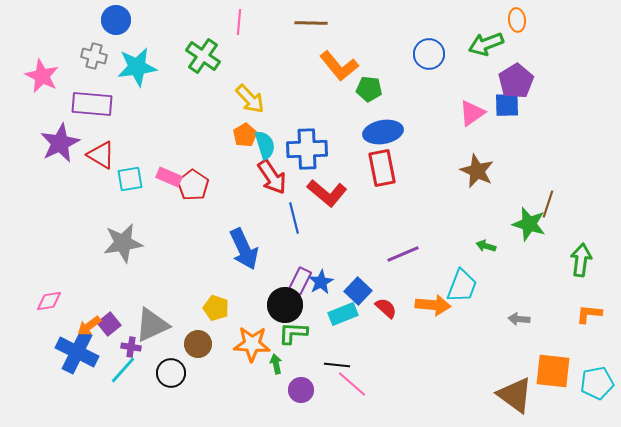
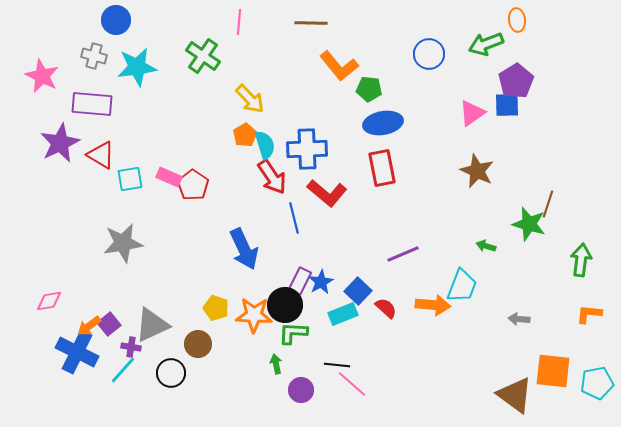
blue ellipse at (383, 132): moved 9 px up
orange star at (252, 344): moved 2 px right, 29 px up
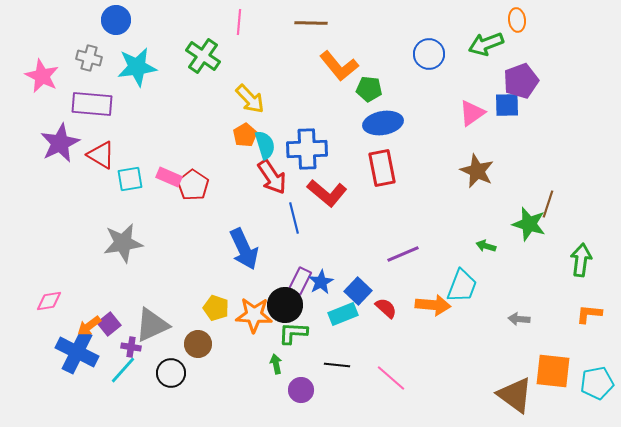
gray cross at (94, 56): moved 5 px left, 2 px down
purple pentagon at (516, 81): moved 5 px right; rotated 12 degrees clockwise
pink line at (352, 384): moved 39 px right, 6 px up
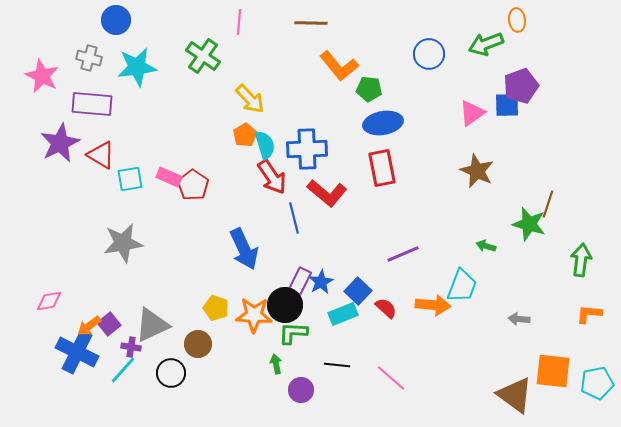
purple pentagon at (521, 81): moved 5 px down
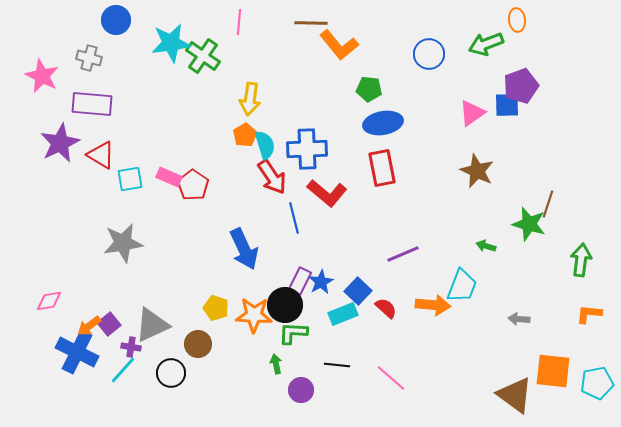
orange L-shape at (339, 66): moved 21 px up
cyan star at (137, 67): moved 34 px right, 24 px up
yellow arrow at (250, 99): rotated 52 degrees clockwise
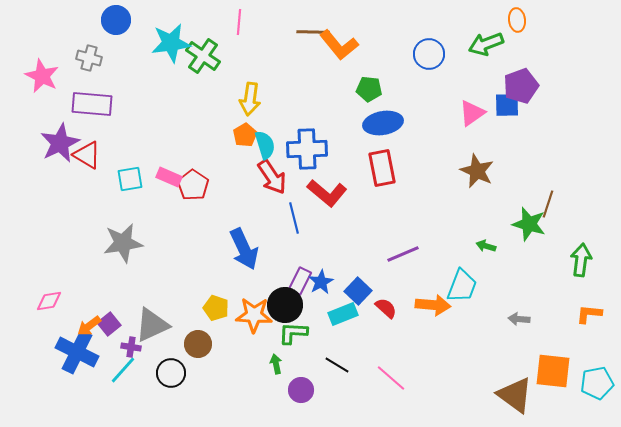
brown line at (311, 23): moved 2 px right, 9 px down
red triangle at (101, 155): moved 14 px left
black line at (337, 365): rotated 25 degrees clockwise
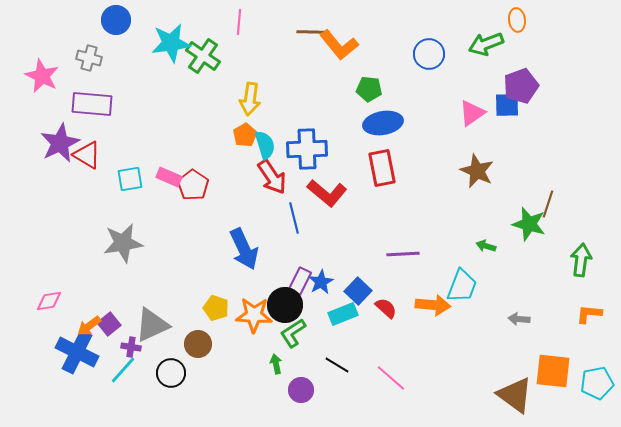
purple line at (403, 254): rotated 20 degrees clockwise
green L-shape at (293, 333): rotated 36 degrees counterclockwise
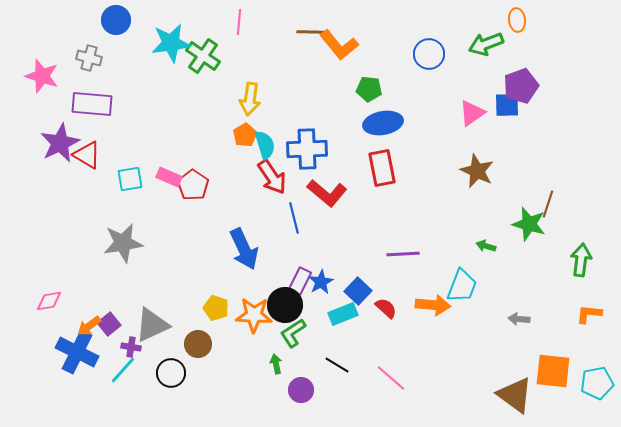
pink star at (42, 76): rotated 8 degrees counterclockwise
